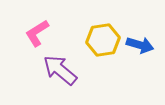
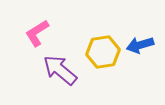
yellow hexagon: moved 12 px down
blue arrow: rotated 148 degrees clockwise
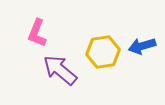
pink L-shape: rotated 36 degrees counterclockwise
blue arrow: moved 2 px right, 1 px down
